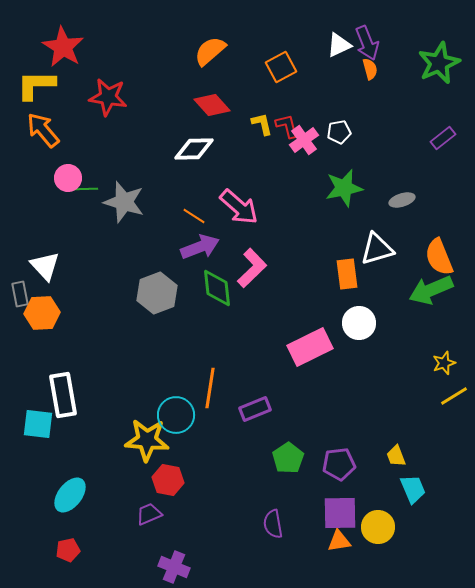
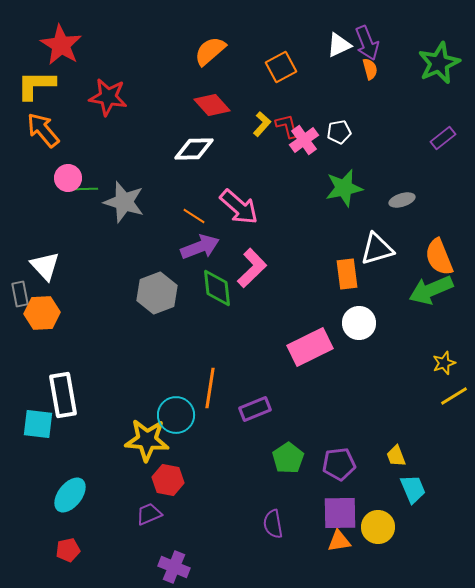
red star at (63, 47): moved 2 px left, 2 px up
yellow L-shape at (262, 124): rotated 55 degrees clockwise
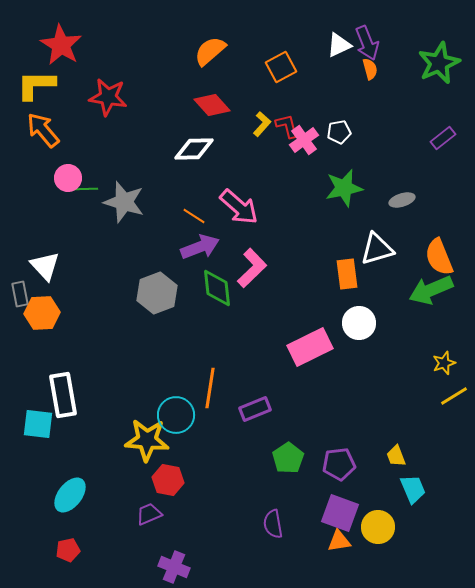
purple square at (340, 513): rotated 21 degrees clockwise
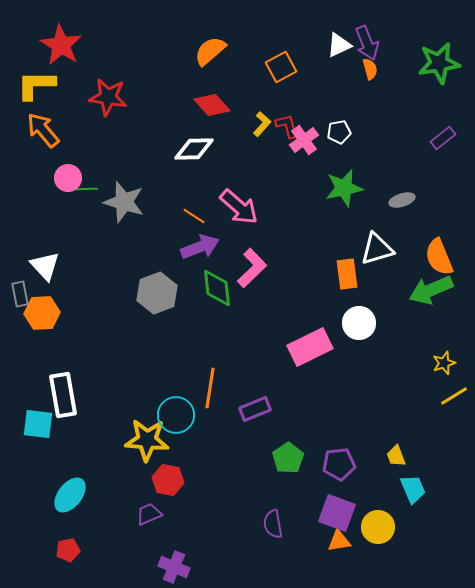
green star at (439, 63): rotated 15 degrees clockwise
purple square at (340, 513): moved 3 px left
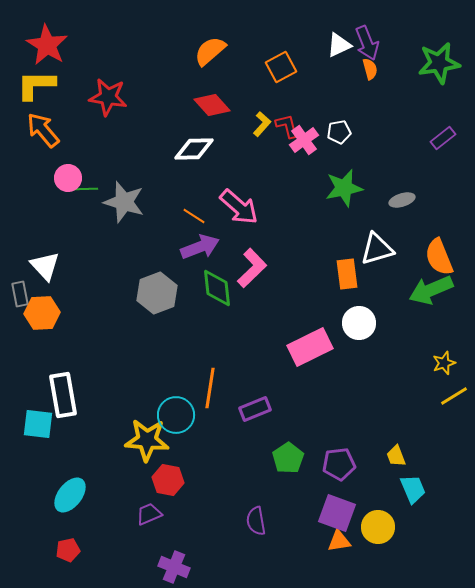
red star at (61, 45): moved 14 px left
purple semicircle at (273, 524): moved 17 px left, 3 px up
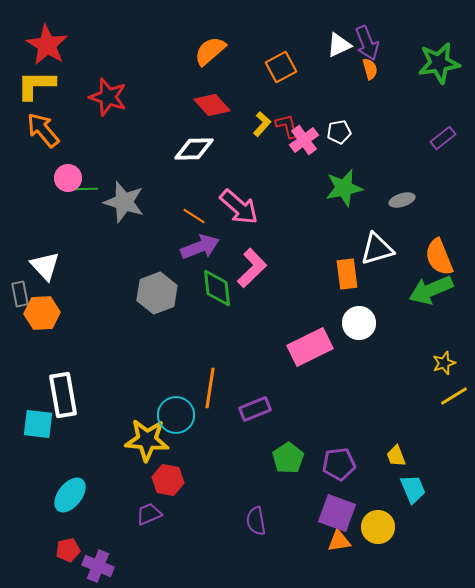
red star at (108, 97): rotated 9 degrees clockwise
purple cross at (174, 567): moved 76 px left, 1 px up
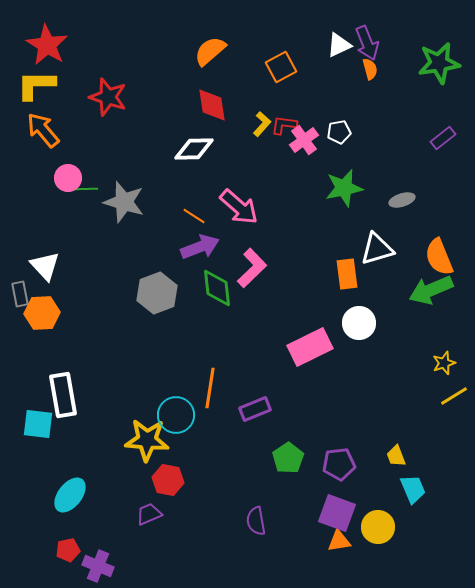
red diamond at (212, 105): rotated 33 degrees clockwise
red L-shape at (287, 126): moved 3 px left, 1 px up; rotated 68 degrees counterclockwise
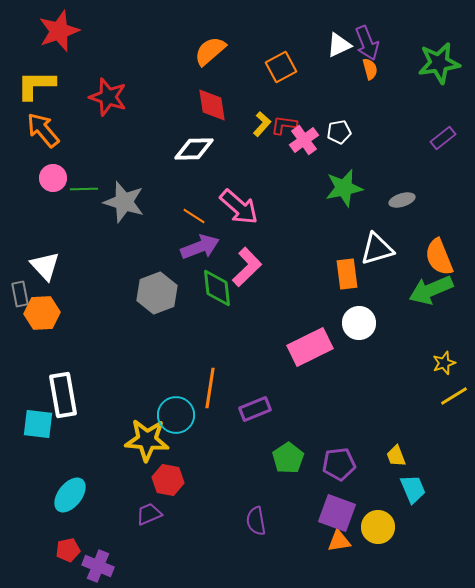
red star at (47, 45): moved 12 px right, 14 px up; rotated 21 degrees clockwise
pink circle at (68, 178): moved 15 px left
pink L-shape at (252, 268): moved 5 px left, 1 px up
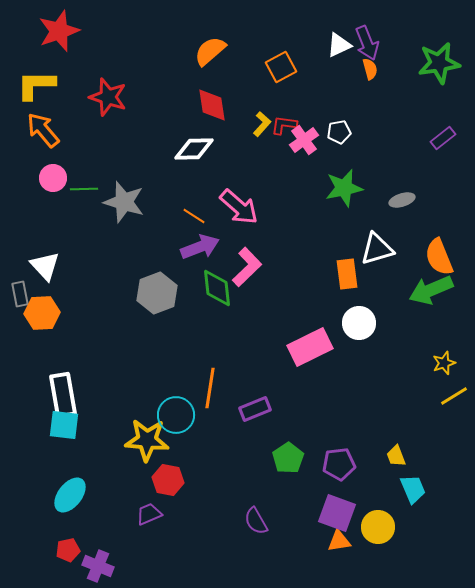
cyan square at (38, 424): moved 26 px right, 1 px down
purple semicircle at (256, 521): rotated 20 degrees counterclockwise
